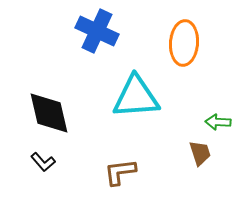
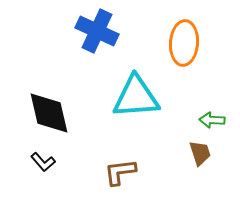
green arrow: moved 6 px left, 2 px up
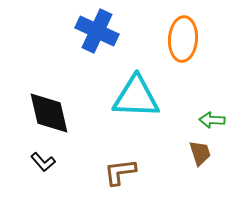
orange ellipse: moved 1 px left, 4 px up
cyan triangle: rotated 6 degrees clockwise
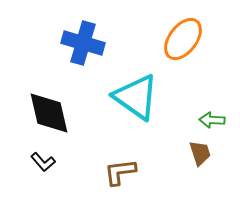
blue cross: moved 14 px left, 12 px down; rotated 9 degrees counterclockwise
orange ellipse: rotated 33 degrees clockwise
cyan triangle: rotated 33 degrees clockwise
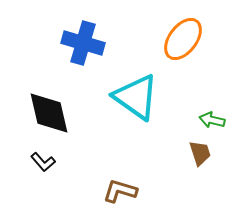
green arrow: rotated 10 degrees clockwise
brown L-shape: moved 19 px down; rotated 24 degrees clockwise
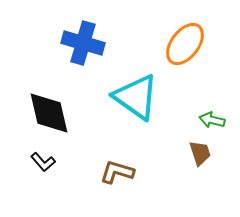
orange ellipse: moved 2 px right, 5 px down
brown L-shape: moved 3 px left, 19 px up
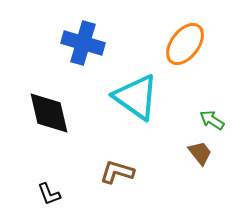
green arrow: rotated 20 degrees clockwise
brown trapezoid: rotated 20 degrees counterclockwise
black L-shape: moved 6 px right, 32 px down; rotated 20 degrees clockwise
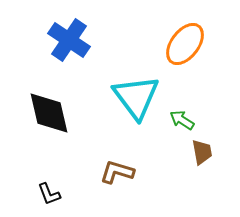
blue cross: moved 14 px left, 3 px up; rotated 18 degrees clockwise
cyan triangle: rotated 18 degrees clockwise
green arrow: moved 30 px left
brown trapezoid: moved 2 px right, 1 px up; rotated 28 degrees clockwise
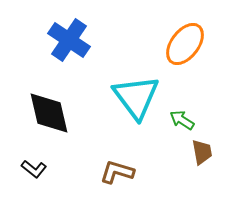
black L-shape: moved 15 px left, 25 px up; rotated 30 degrees counterclockwise
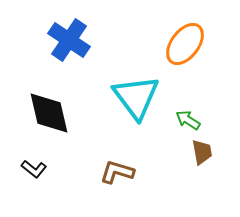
green arrow: moved 6 px right
